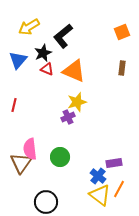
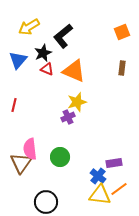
orange line: rotated 24 degrees clockwise
yellow triangle: rotated 30 degrees counterclockwise
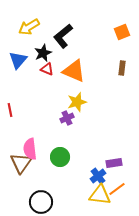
red line: moved 4 px left, 5 px down; rotated 24 degrees counterclockwise
purple cross: moved 1 px left, 1 px down
blue cross: rotated 14 degrees clockwise
orange line: moved 2 px left
black circle: moved 5 px left
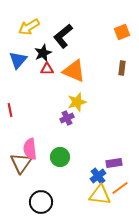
red triangle: rotated 24 degrees counterclockwise
orange line: moved 3 px right, 1 px up
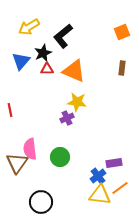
blue triangle: moved 3 px right, 1 px down
yellow star: rotated 24 degrees clockwise
brown triangle: moved 4 px left
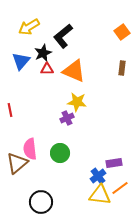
orange square: rotated 14 degrees counterclockwise
green circle: moved 4 px up
brown triangle: rotated 15 degrees clockwise
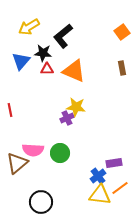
black star: rotated 30 degrees clockwise
brown rectangle: rotated 16 degrees counterclockwise
yellow star: moved 1 px left, 5 px down
pink semicircle: moved 3 px right, 1 px down; rotated 80 degrees counterclockwise
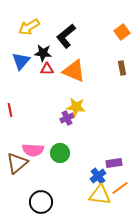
black L-shape: moved 3 px right
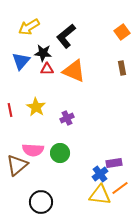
yellow star: moved 40 px left; rotated 24 degrees clockwise
brown triangle: moved 2 px down
blue cross: moved 2 px right, 2 px up
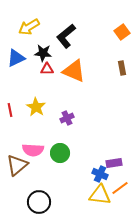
blue triangle: moved 5 px left, 3 px up; rotated 24 degrees clockwise
blue cross: rotated 28 degrees counterclockwise
black circle: moved 2 px left
